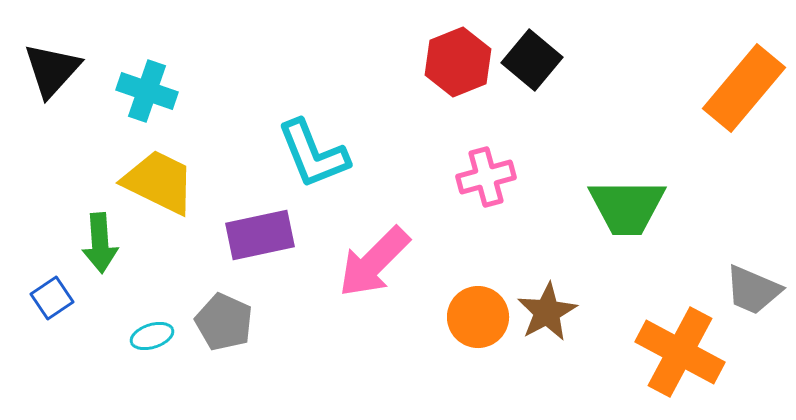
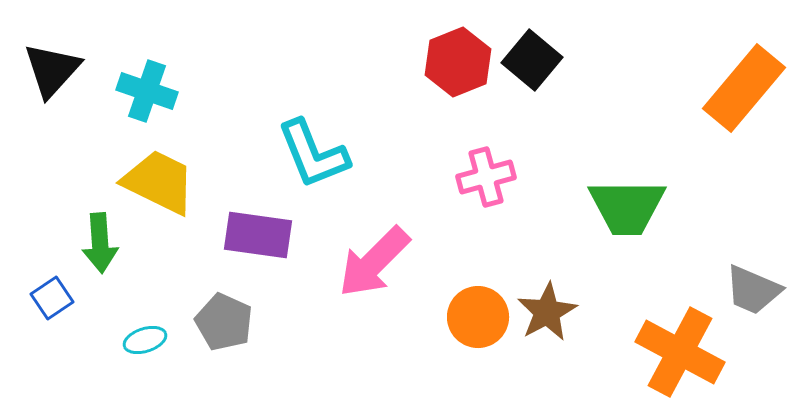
purple rectangle: moved 2 px left; rotated 20 degrees clockwise
cyan ellipse: moved 7 px left, 4 px down
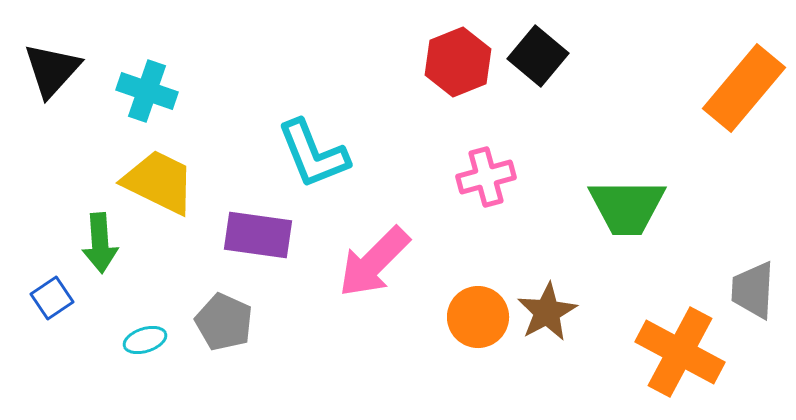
black square: moved 6 px right, 4 px up
gray trapezoid: rotated 70 degrees clockwise
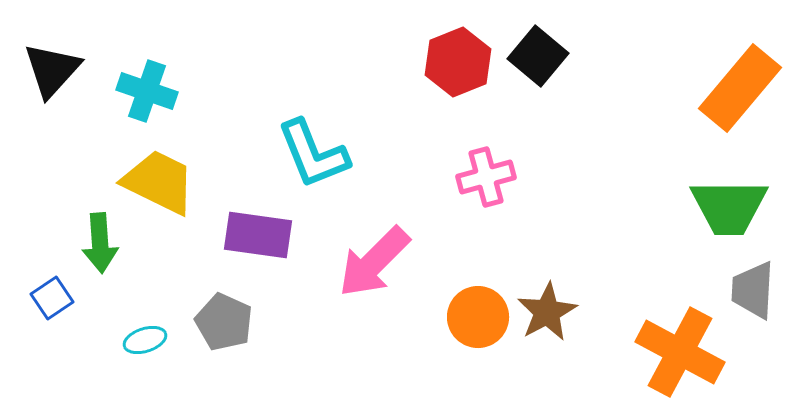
orange rectangle: moved 4 px left
green trapezoid: moved 102 px right
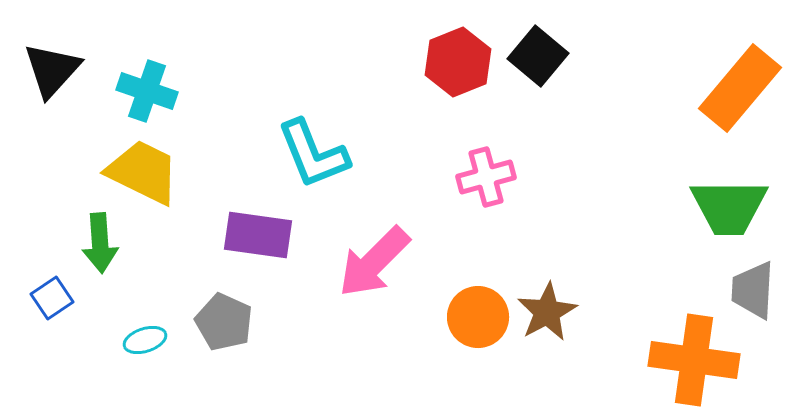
yellow trapezoid: moved 16 px left, 10 px up
orange cross: moved 14 px right, 8 px down; rotated 20 degrees counterclockwise
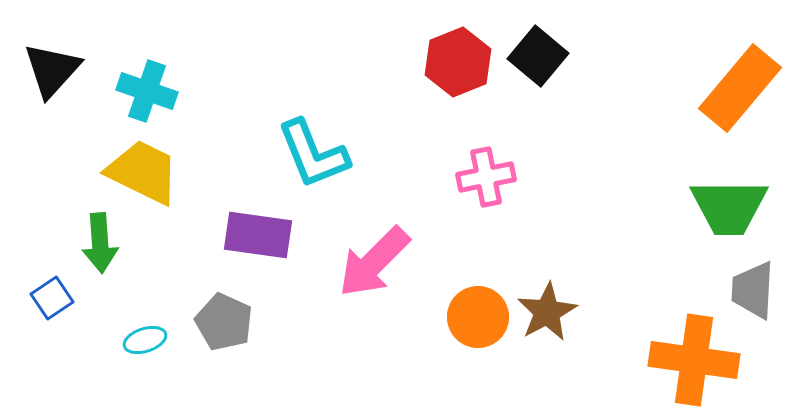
pink cross: rotated 4 degrees clockwise
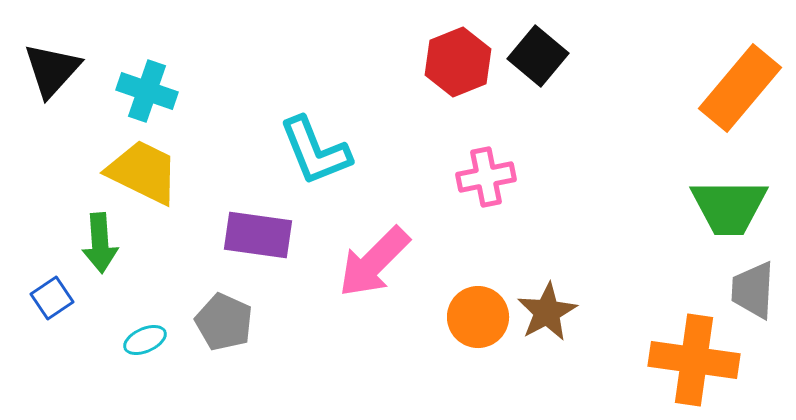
cyan L-shape: moved 2 px right, 3 px up
cyan ellipse: rotated 6 degrees counterclockwise
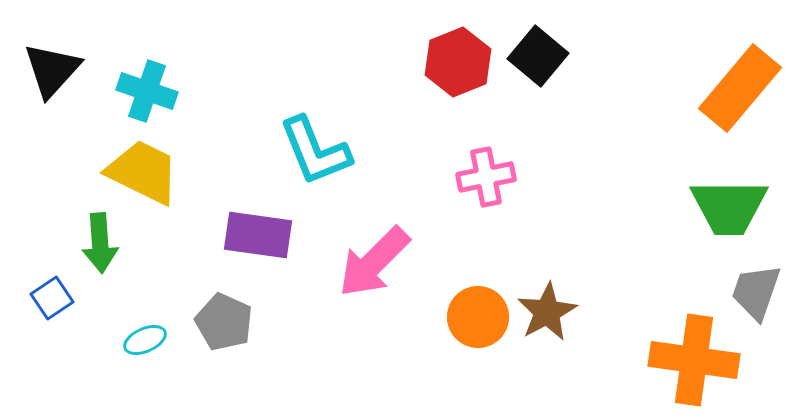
gray trapezoid: moved 3 px right, 2 px down; rotated 16 degrees clockwise
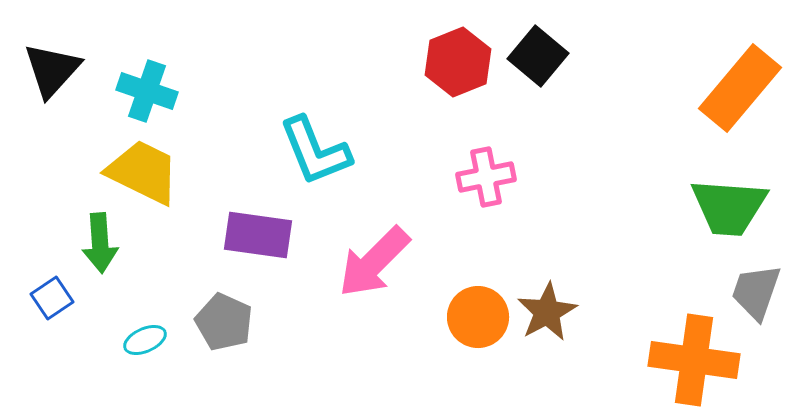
green trapezoid: rotated 4 degrees clockwise
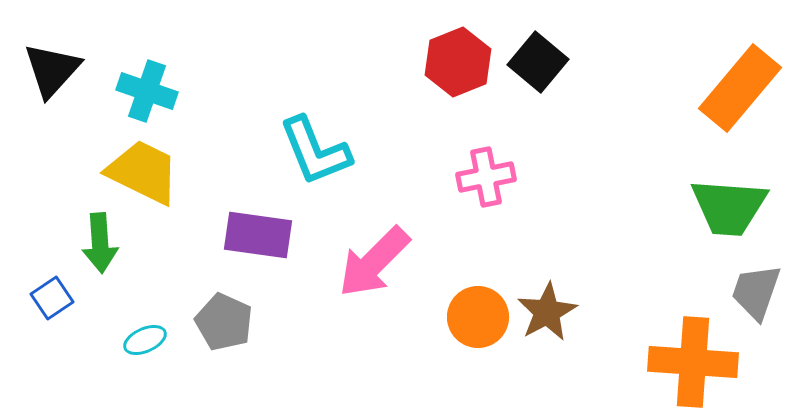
black square: moved 6 px down
orange cross: moved 1 px left, 2 px down; rotated 4 degrees counterclockwise
